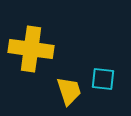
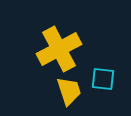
yellow cross: moved 28 px right; rotated 36 degrees counterclockwise
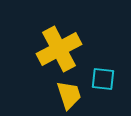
yellow trapezoid: moved 4 px down
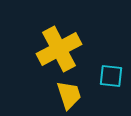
cyan square: moved 8 px right, 3 px up
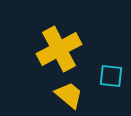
yellow trapezoid: rotated 32 degrees counterclockwise
